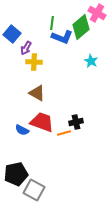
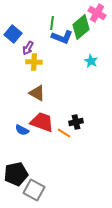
blue square: moved 1 px right
purple arrow: moved 2 px right
orange line: rotated 48 degrees clockwise
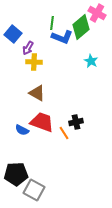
orange line: rotated 24 degrees clockwise
black pentagon: rotated 10 degrees clockwise
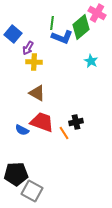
gray square: moved 2 px left, 1 px down
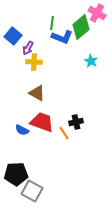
blue square: moved 2 px down
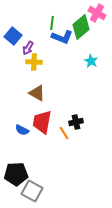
red trapezoid: rotated 100 degrees counterclockwise
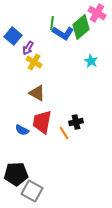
blue L-shape: moved 1 px right, 4 px up; rotated 10 degrees clockwise
yellow cross: rotated 28 degrees clockwise
